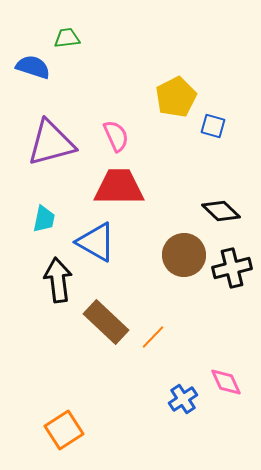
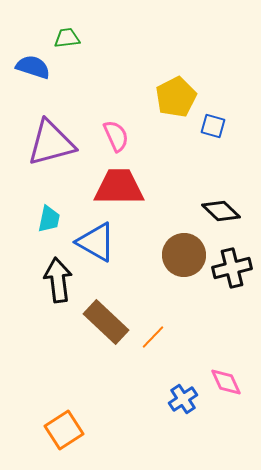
cyan trapezoid: moved 5 px right
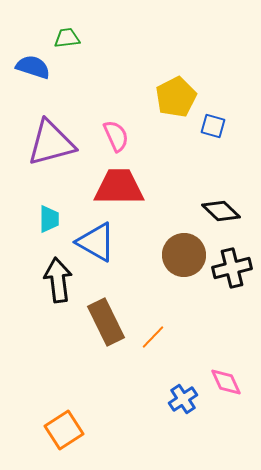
cyan trapezoid: rotated 12 degrees counterclockwise
brown rectangle: rotated 21 degrees clockwise
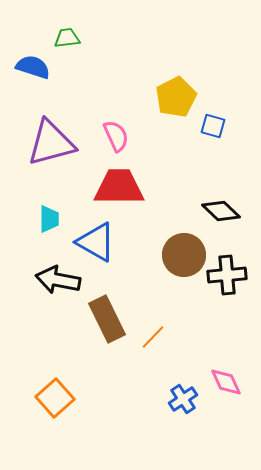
black cross: moved 5 px left, 7 px down; rotated 9 degrees clockwise
black arrow: rotated 72 degrees counterclockwise
brown rectangle: moved 1 px right, 3 px up
orange square: moved 9 px left, 32 px up; rotated 9 degrees counterclockwise
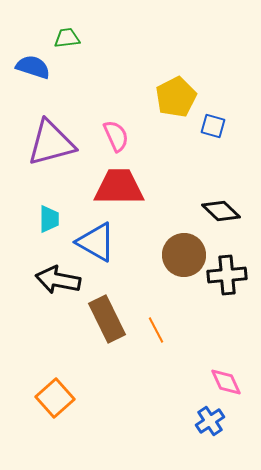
orange line: moved 3 px right, 7 px up; rotated 72 degrees counterclockwise
blue cross: moved 27 px right, 22 px down
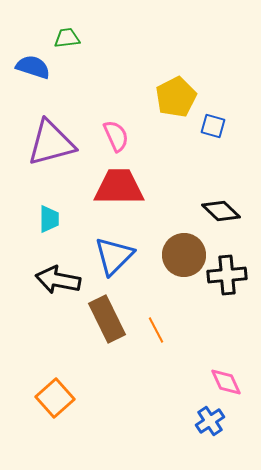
blue triangle: moved 18 px right, 14 px down; rotated 45 degrees clockwise
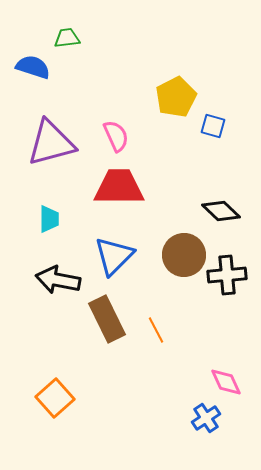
blue cross: moved 4 px left, 3 px up
